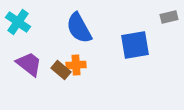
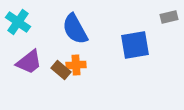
blue semicircle: moved 4 px left, 1 px down
purple trapezoid: moved 2 px up; rotated 104 degrees clockwise
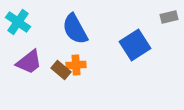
blue square: rotated 24 degrees counterclockwise
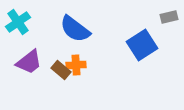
cyan cross: rotated 20 degrees clockwise
blue semicircle: rotated 24 degrees counterclockwise
blue square: moved 7 px right
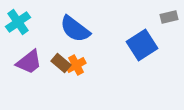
orange cross: rotated 24 degrees counterclockwise
brown rectangle: moved 7 px up
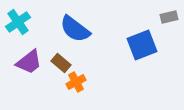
blue square: rotated 12 degrees clockwise
orange cross: moved 17 px down
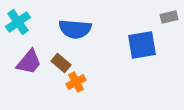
blue semicircle: rotated 32 degrees counterclockwise
blue square: rotated 12 degrees clockwise
purple trapezoid: rotated 12 degrees counterclockwise
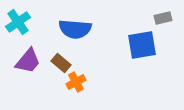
gray rectangle: moved 6 px left, 1 px down
purple trapezoid: moved 1 px left, 1 px up
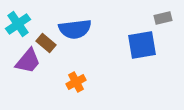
cyan cross: moved 2 px down
blue semicircle: rotated 12 degrees counterclockwise
brown rectangle: moved 15 px left, 20 px up
